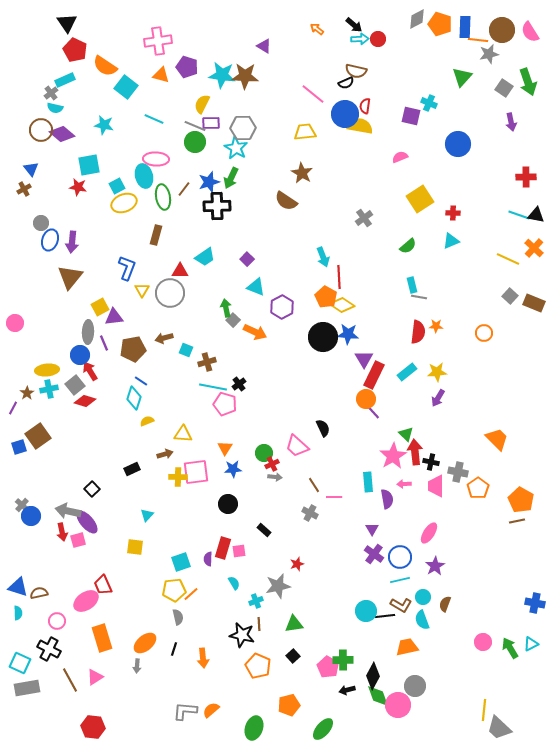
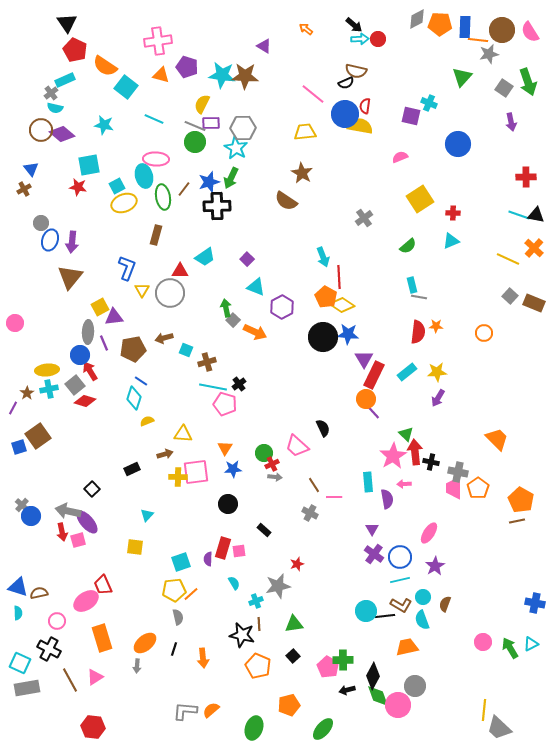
orange pentagon at (440, 24): rotated 15 degrees counterclockwise
orange arrow at (317, 29): moved 11 px left
pink trapezoid at (436, 486): moved 18 px right, 2 px down
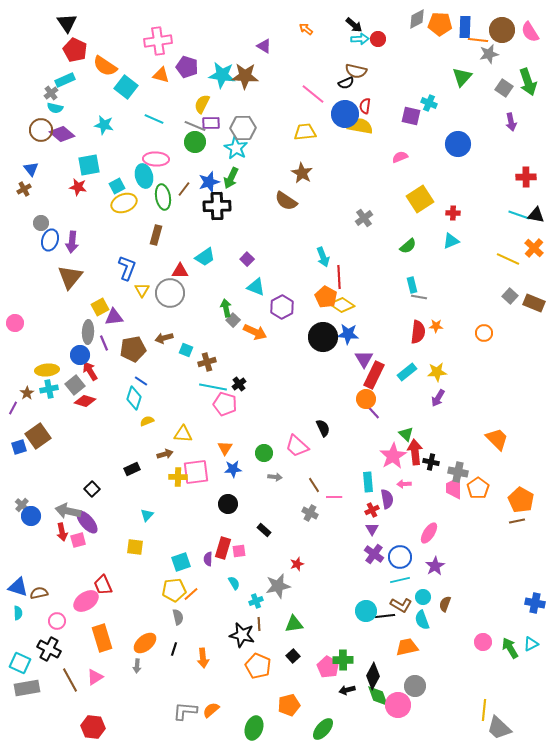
red cross at (272, 464): moved 100 px right, 46 px down
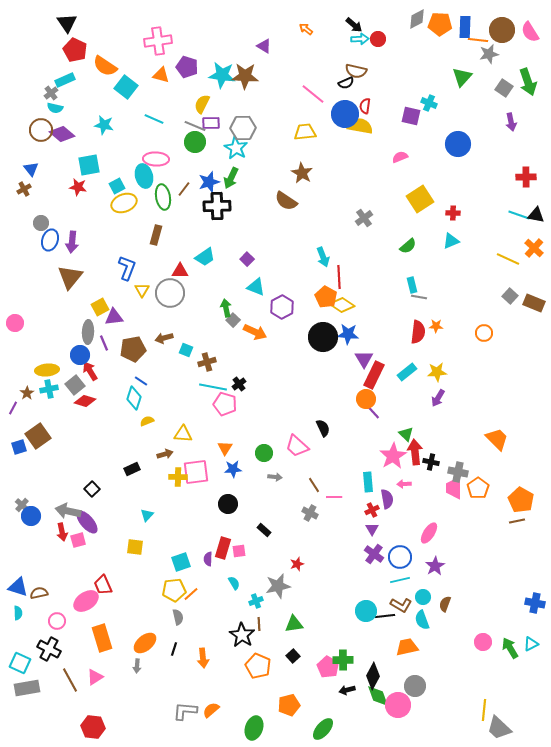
black star at (242, 635): rotated 20 degrees clockwise
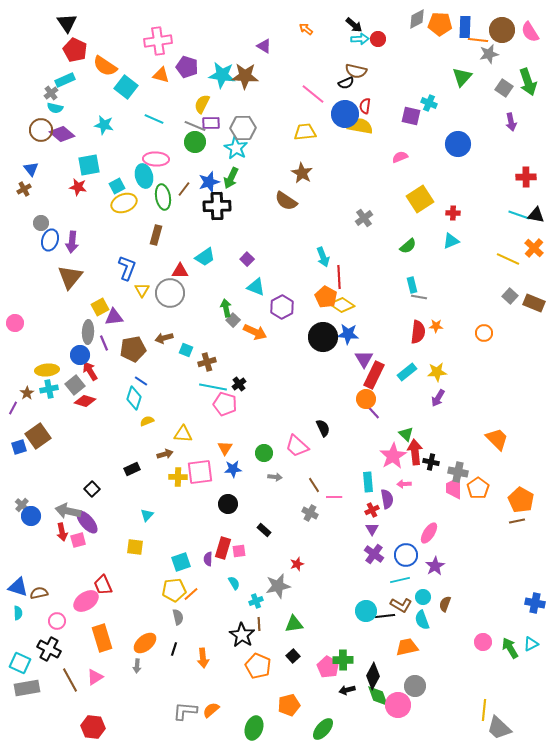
pink square at (196, 472): moved 4 px right
blue circle at (400, 557): moved 6 px right, 2 px up
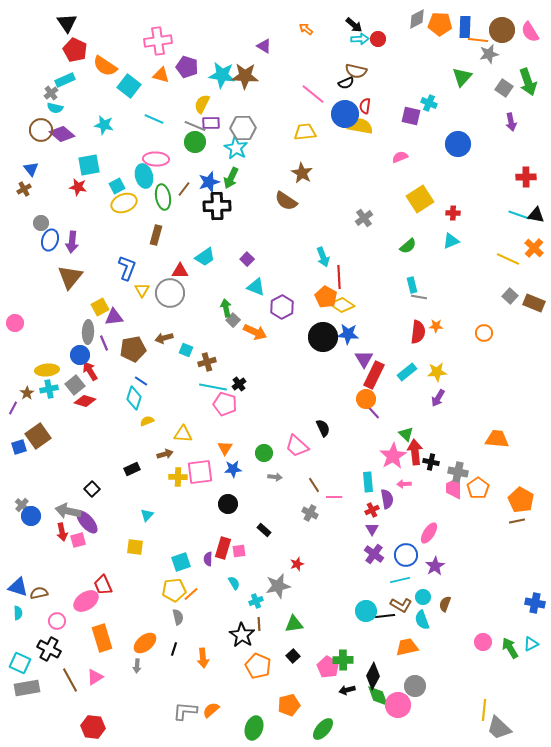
cyan square at (126, 87): moved 3 px right, 1 px up
orange trapezoid at (497, 439): rotated 40 degrees counterclockwise
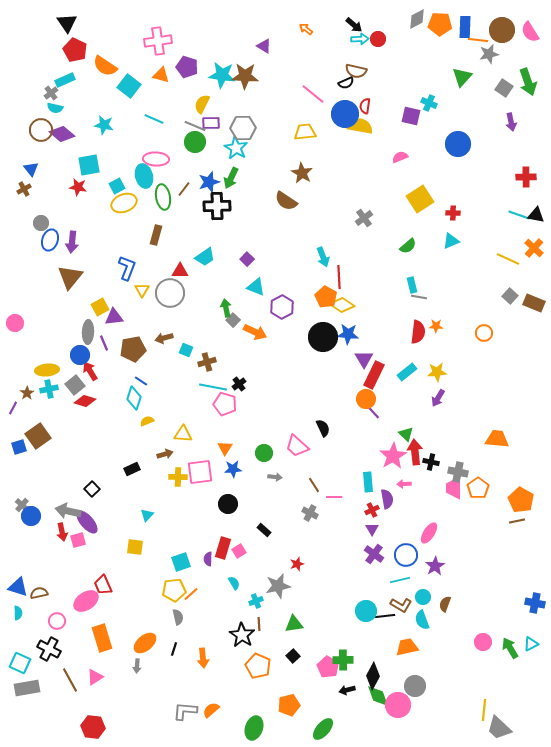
pink square at (239, 551): rotated 24 degrees counterclockwise
